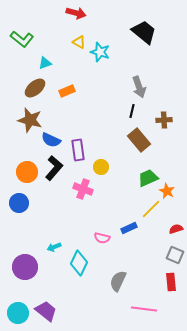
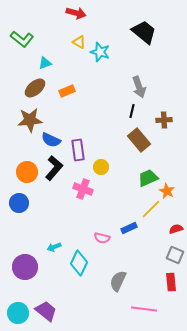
brown star: rotated 20 degrees counterclockwise
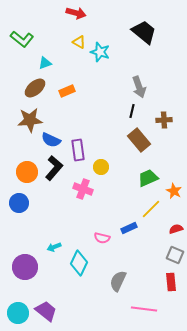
orange star: moved 7 px right
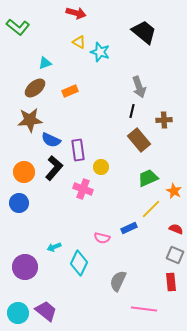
green L-shape: moved 4 px left, 12 px up
orange rectangle: moved 3 px right
orange circle: moved 3 px left
red semicircle: rotated 40 degrees clockwise
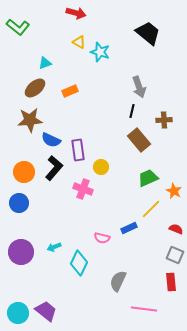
black trapezoid: moved 4 px right, 1 px down
purple circle: moved 4 px left, 15 px up
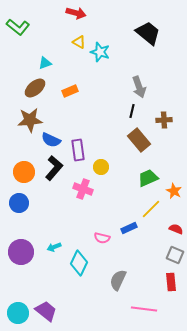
gray semicircle: moved 1 px up
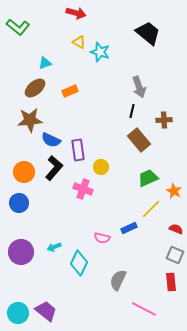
pink line: rotated 20 degrees clockwise
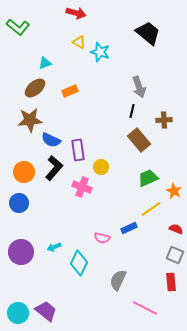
pink cross: moved 1 px left, 2 px up
yellow line: rotated 10 degrees clockwise
pink line: moved 1 px right, 1 px up
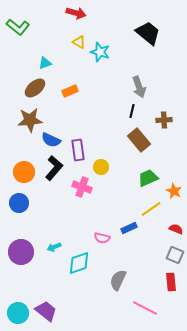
cyan diamond: rotated 45 degrees clockwise
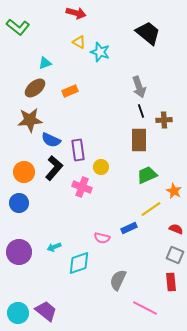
black line: moved 9 px right; rotated 32 degrees counterclockwise
brown rectangle: rotated 40 degrees clockwise
green trapezoid: moved 1 px left, 3 px up
purple circle: moved 2 px left
